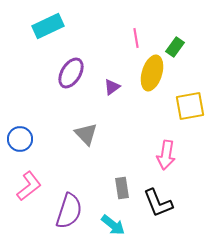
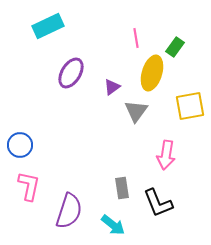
gray triangle: moved 50 px right, 23 px up; rotated 20 degrees clockwise
blue circle: moved 6 px down
pink L-shape: rotated 40 degrees counterclockwise
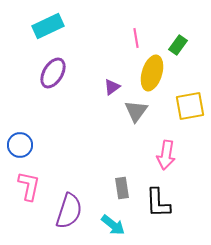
green rectangle: moved 3 px right, 2 px up
purple ellipse: moved 18 px left
black L-shape: rotated 20 degrees clockwise
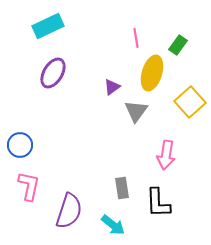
yellow square: moved 4 px up; rotated 32 degrees counterclockwise
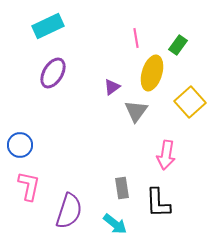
cyan arrow: moved 2 px right, 1 px up
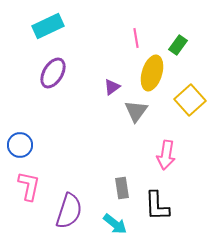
yellow square: moved 2 px up
black L-shape: moved 1 px left, 3 px down
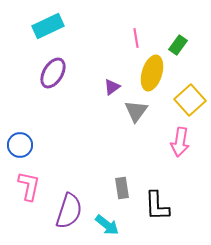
pink arrow: moved 14 px right, 13 px up
cyan arrow: moved 8 px left, 1 px down
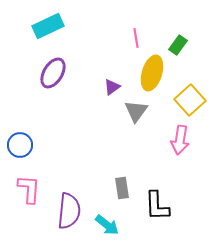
pink arrow: moved 2 px up
pink L-shape: moved 3 px down; rotated 8 degrees counterclockwise
purple semicircle: rotated 12 degrees counterclockwise
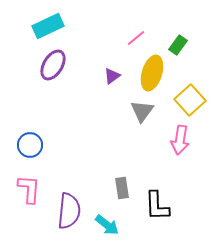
pink line: rotated 60 degrees clockwise
purple ellipse: moved 8 px up
purple triangle: moved 11 px up
gray triangle: moved 6 px right
blue circle: moved 10 px right
